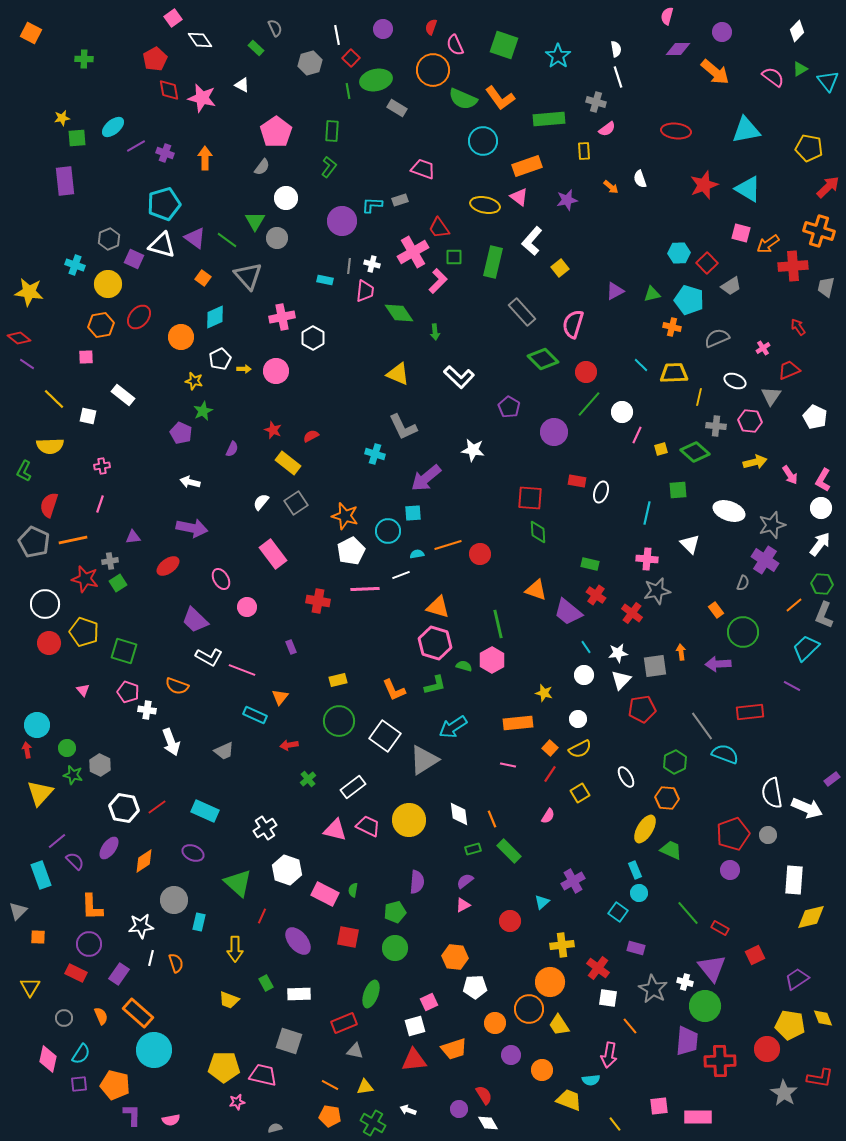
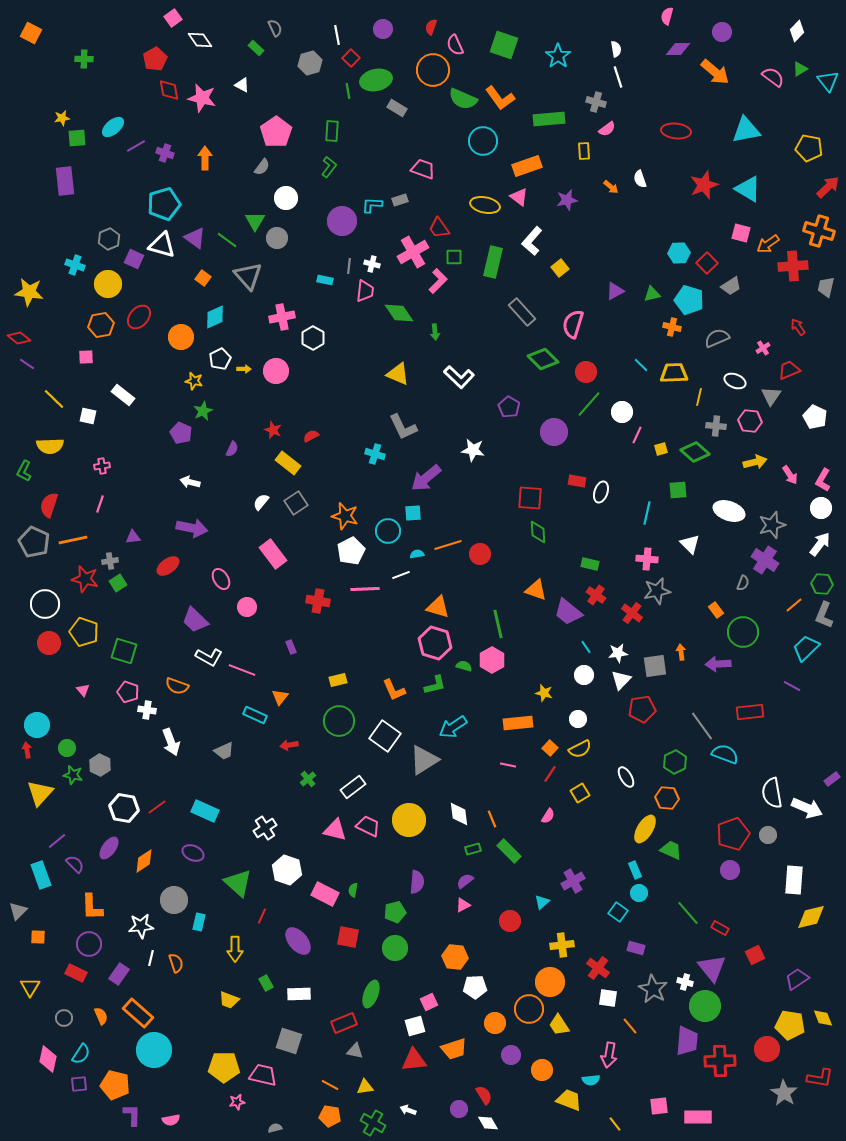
purple semicircle at (75, 861): moved 3 px down
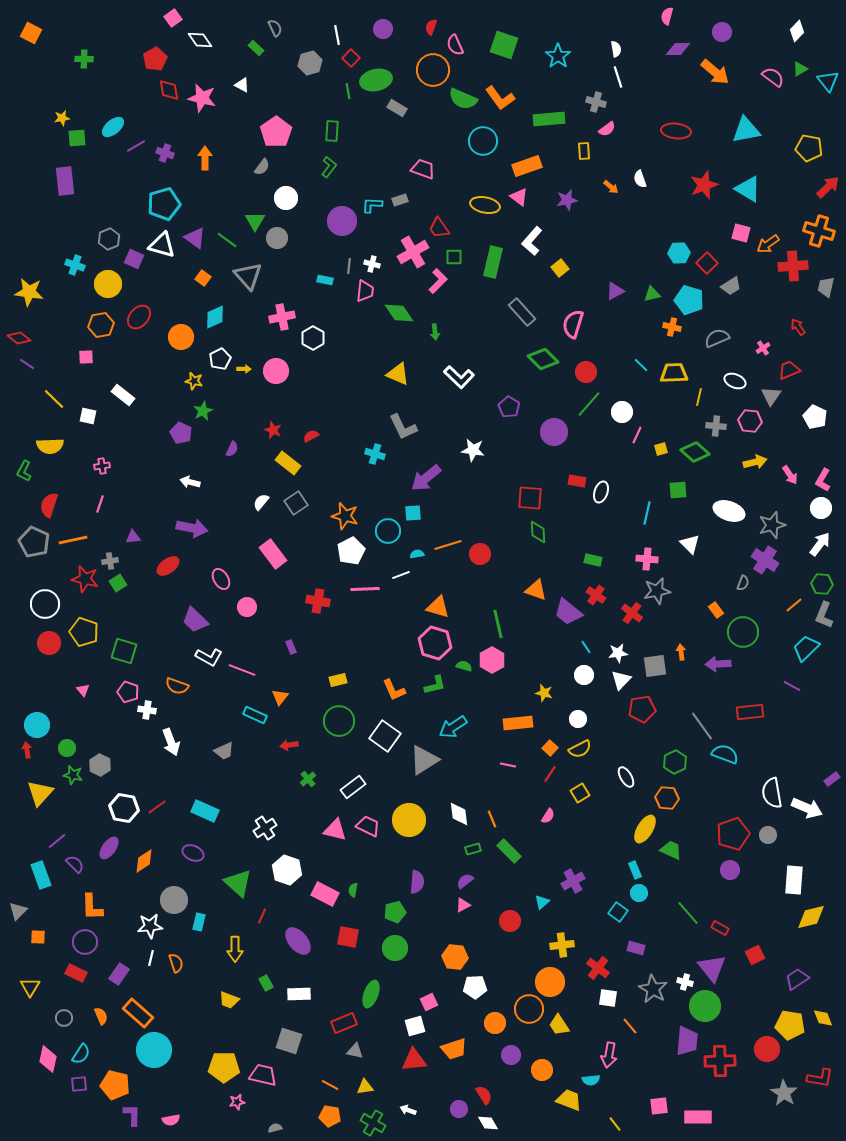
green rectangle at (590, 564): moved 3 px right, 4 px up
white star at (141, 926): moved 9 px right
purple circle at (89, 944): moved 4 px left, 2 px up
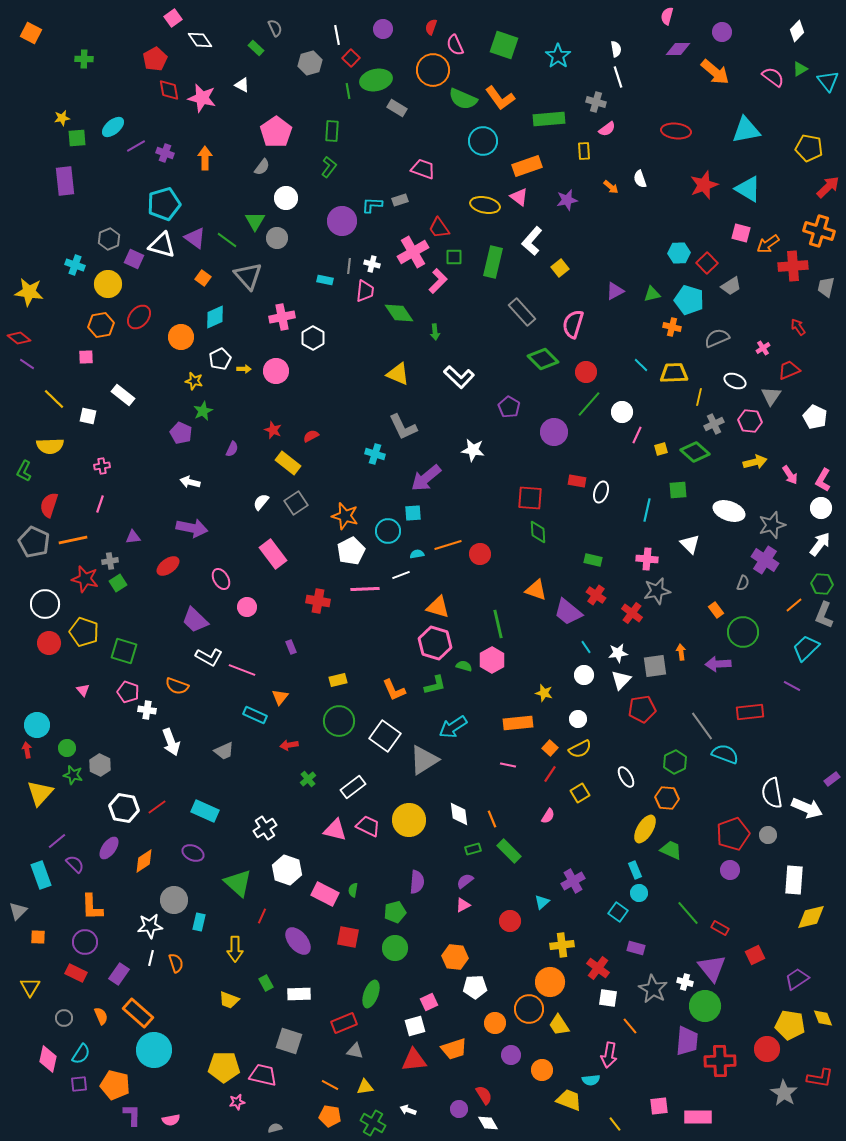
gray cross at (716, 426): moved 2 px left, 2 px up; rotated 30 degrees counterclockwise
cyan line at (647, 513): moved 3 px up
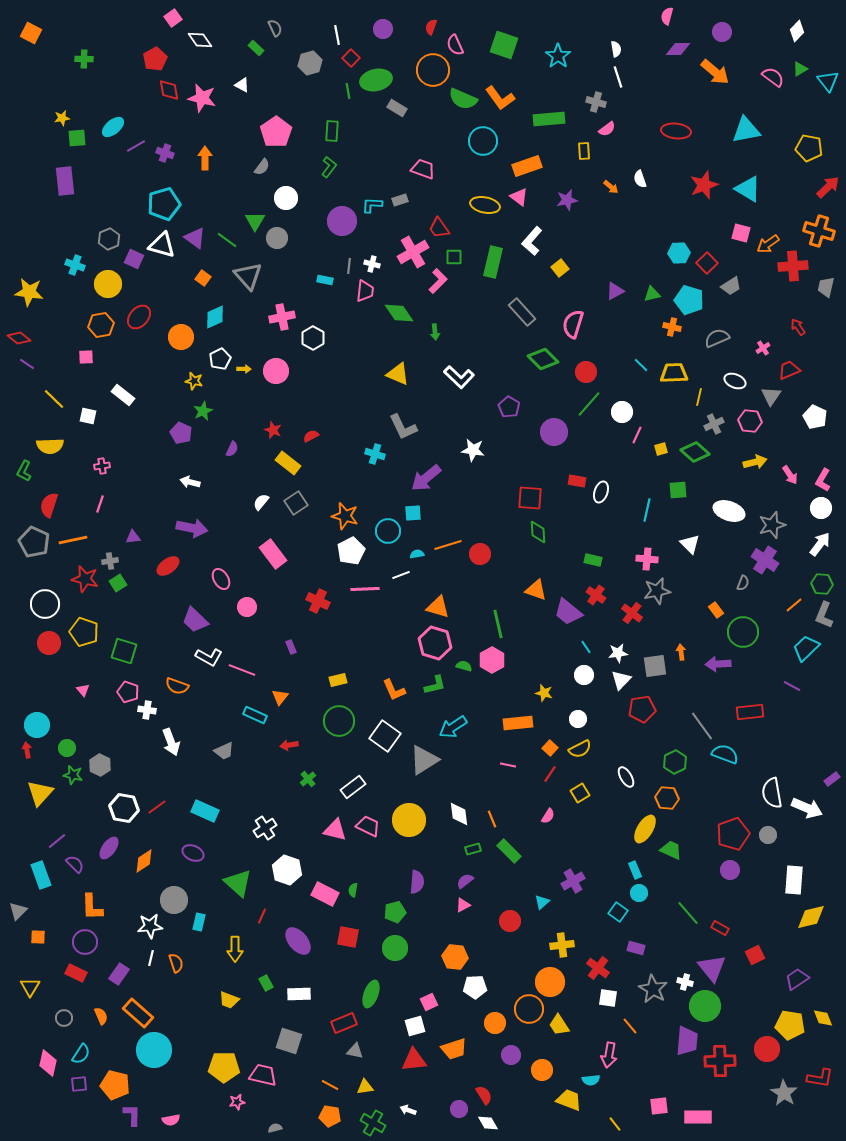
red cross at (318, 601): rotated 15 degrees clockwise
pink diamond at (48, 1059): moved 4 px down
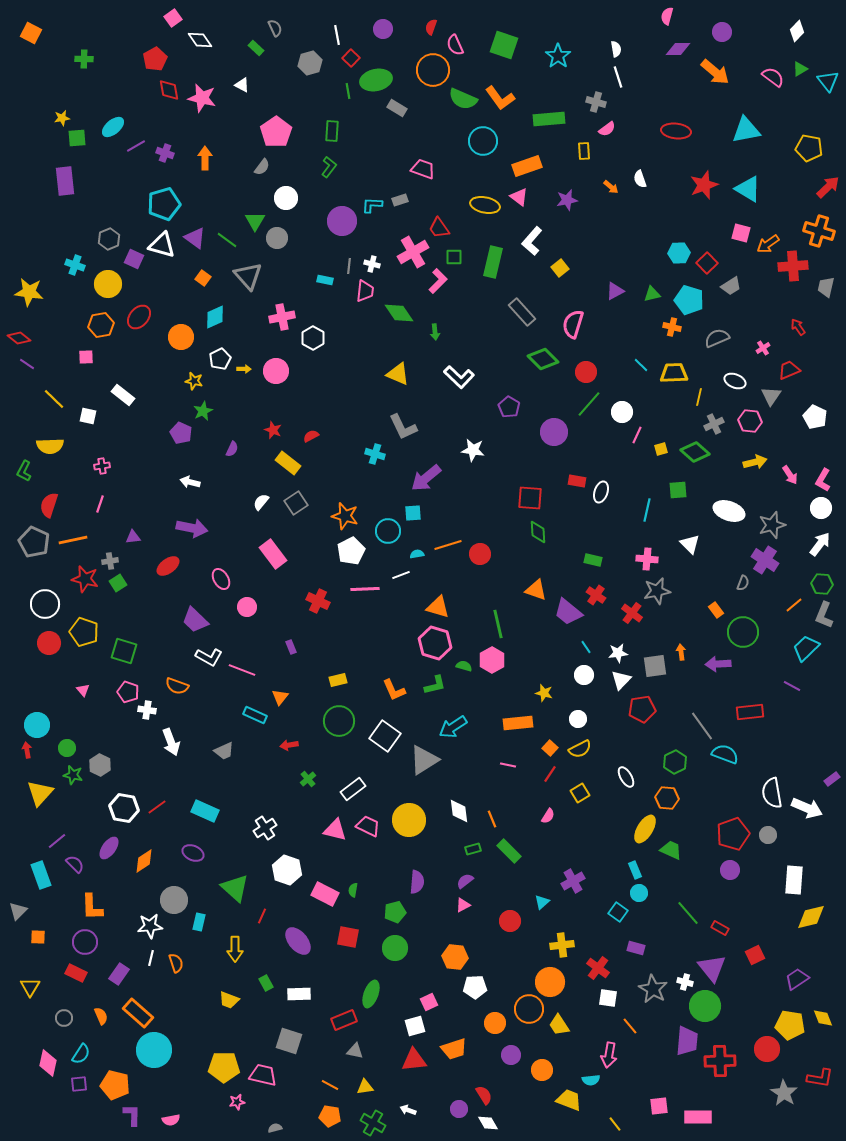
white rectangle at (353, 787): moved 2 px down
white diamond at (459, 814): moved 3 px up
green triangle at (238, 883): moved 3 px left, 5 px down
red rectangle at (344, 1023): moved 3 px up
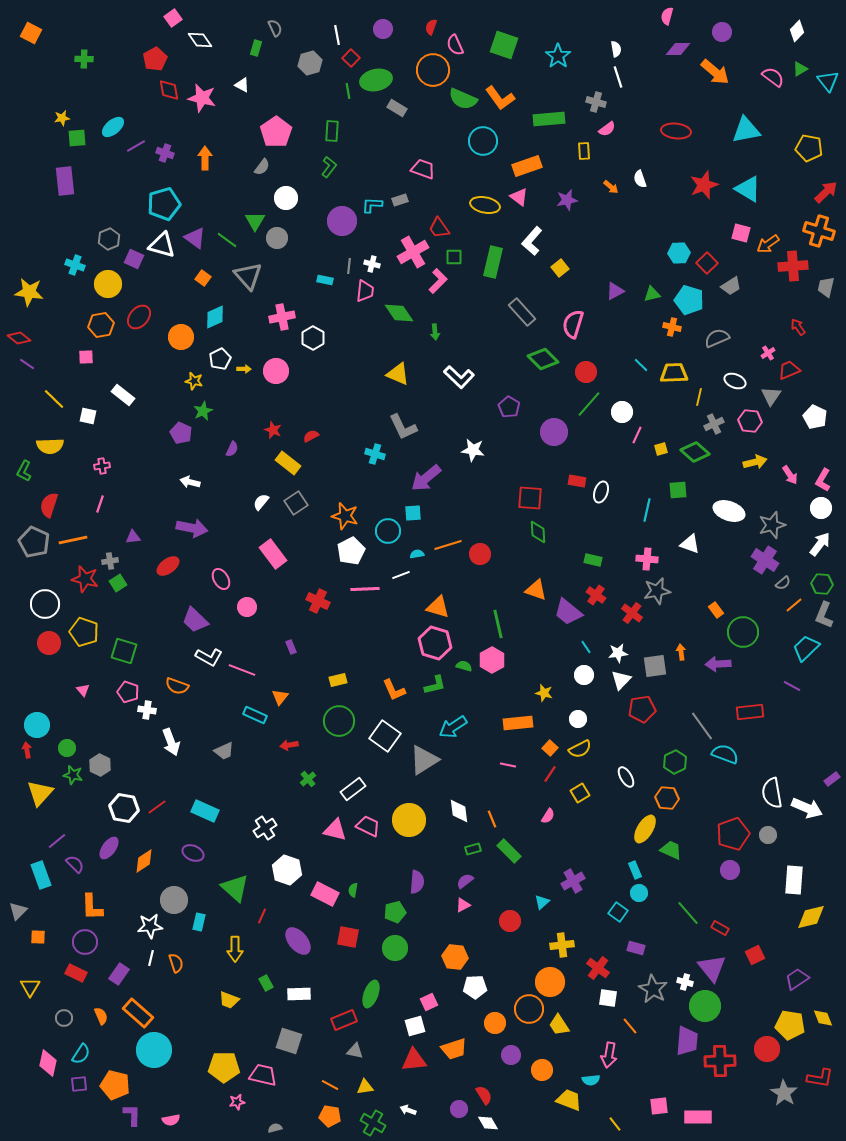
green rectangle at (256, 48): rotated 63 degrees clockwise
red arrow at (828, 187): moved 2 px left, 5 px down
pink cross at (763, 348): moved 5 px right, 5 px down
white triangle at (690, 544): rotated 25 degrees counterclockwise
gray semicircle at (743, 583): moved 40 px right; rotated 28 degrees clockwise
